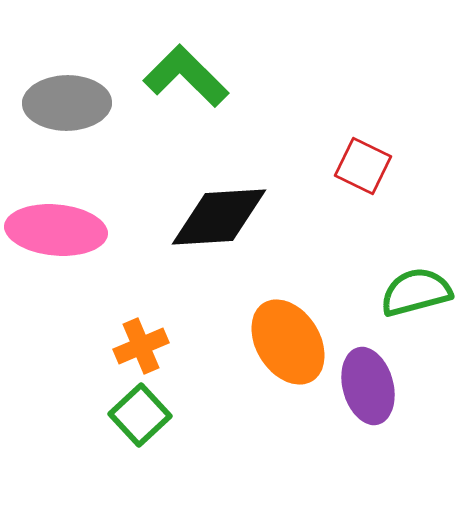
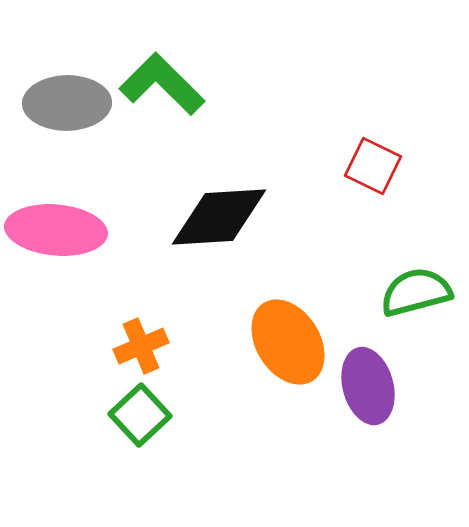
green L-shape: moved 24 px left, 8 px down
red square: moved 10 px right
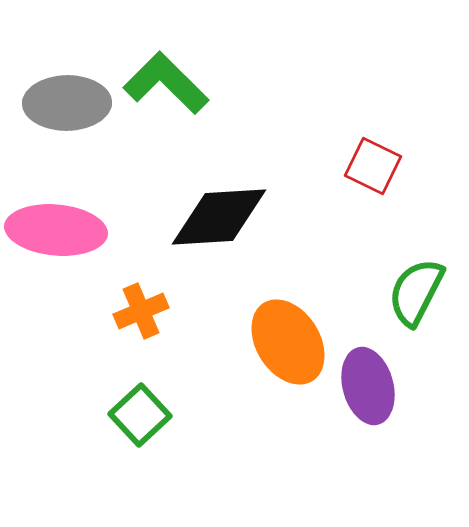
green L-shape: moved 4 px right, 1 px up
green semicircle: rotated 48 degrees counterclockwise
orange cross: moved 35 px up
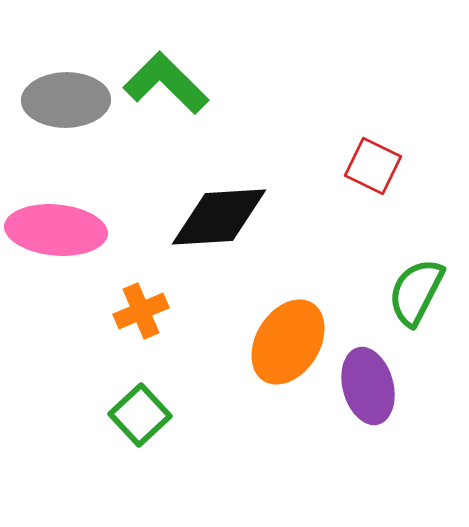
gray ellipse: moved 1 px left, 3 px up
orange ellipse: rotated 64 degrees clockwise
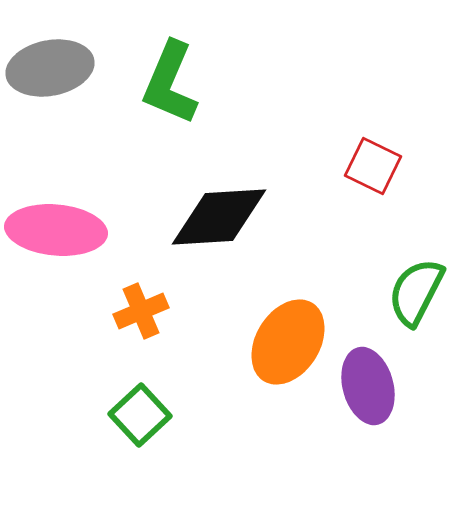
green L-shape: moved 4 px right; rotated 112 degrees counterclockwise
gray ellipse: moved 16 px left, 32 px up; rotated 10 degrees counterclockwise
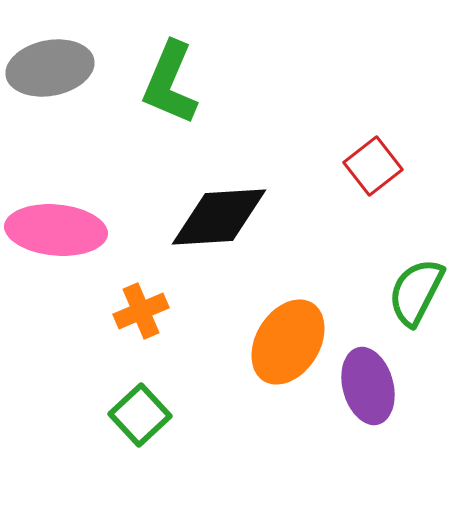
red square: rotated 26 degrees clockwise
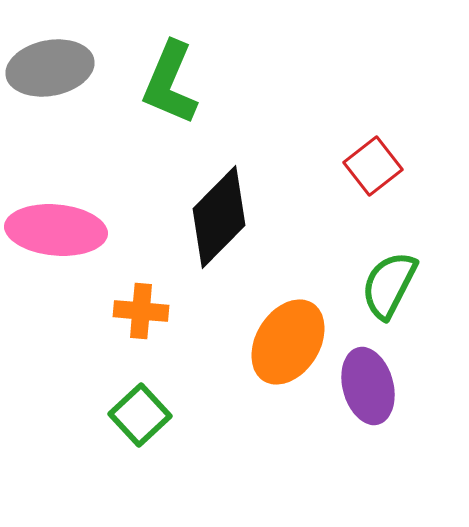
black diamond: rotated 42 degrees counterclockwise
green semicircle: moved 27 px left, 7 px up
orange cross: rotated 28 degrees clockwise
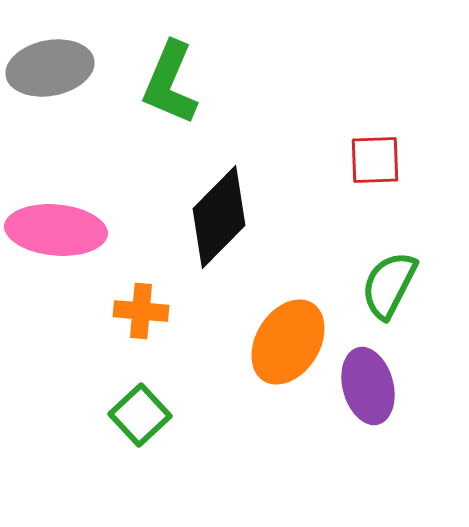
red square: moved 2 px right, 6 px up; rotated 36 degrees clockwise
